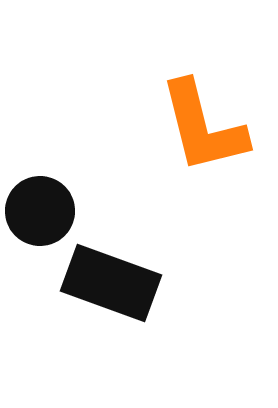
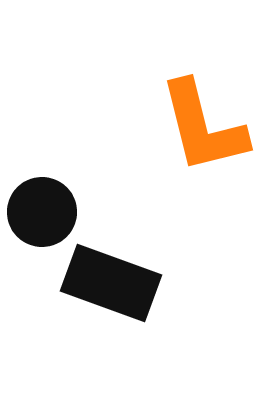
black circle: moved 2 px right, 1 px down
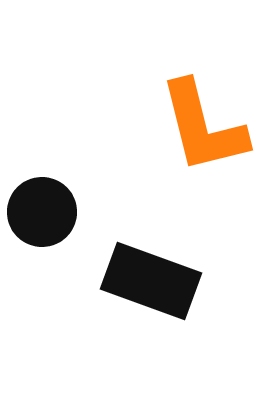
black rectangle: moved 40 px right, 2 px up
